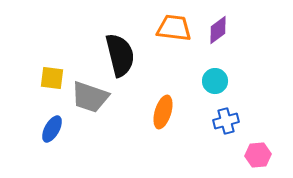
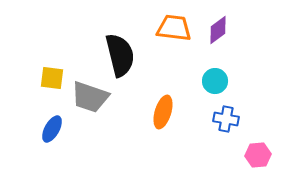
blue cross: moved 2 px up; rotated 25 degrees clockwise
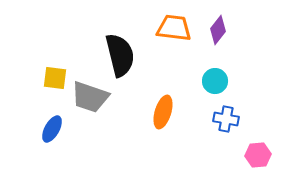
purple diamond: rotated 16 degrees counterclockwise
yellow square: moved 3 px right
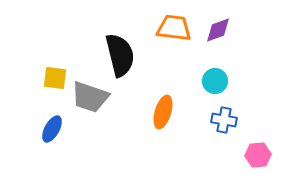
purple diamond: rotated 32 degrees clockwise
blue cross: moved 2 px left, 1 px down
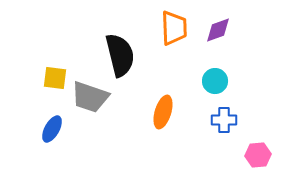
orange trapezoid: rotated 81 degrees clockwise
blue cross: rotated 10 degrees counterclockwise
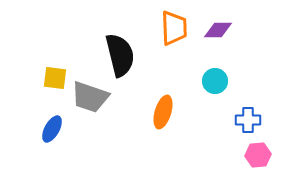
purple diamond: rotated 20 degrees clockwise
blue cross: moved 24 px right
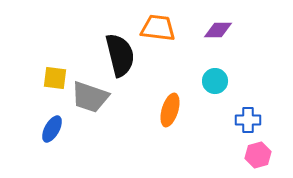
orange trapezoid: moved 16 px left; rotated 81 degrees counterclockwise
orange ellipse: moved 7 px right, 2 px up
pink hexagon: rotated 10 degrees counterclockwise
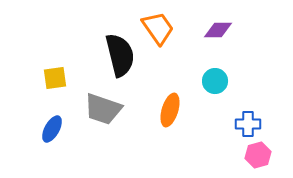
orange trapezoid: rotated 48 degrees clockwise
yellow square: rotated 15 degrees counterclockwise
gray trapezoid: moved 13 px right, 12 px down
blue cross: moved 4 px down
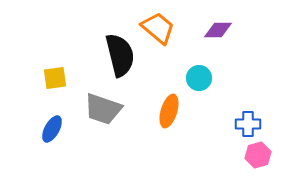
orange trapezoid: rotated 15 degrees counterclockwise
cyan circle: moved 16 px left, 3 px up
orange ellipse: moved 1 px left, 1 px down
